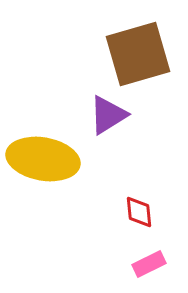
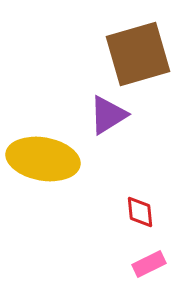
red diamond: moved 1 px right
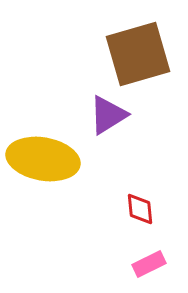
red diamond: moved 3 px up
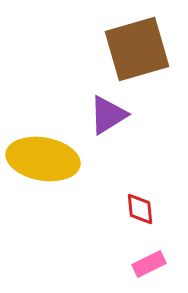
brown square: moved 1 px left, 5 px up
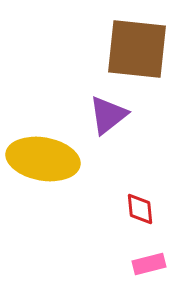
brown square: rotated 22 degrees clockwise
purple triangle: rotated 6 degrees counterclockwise
pink rectangle: rotated 12 degrees clockwise
